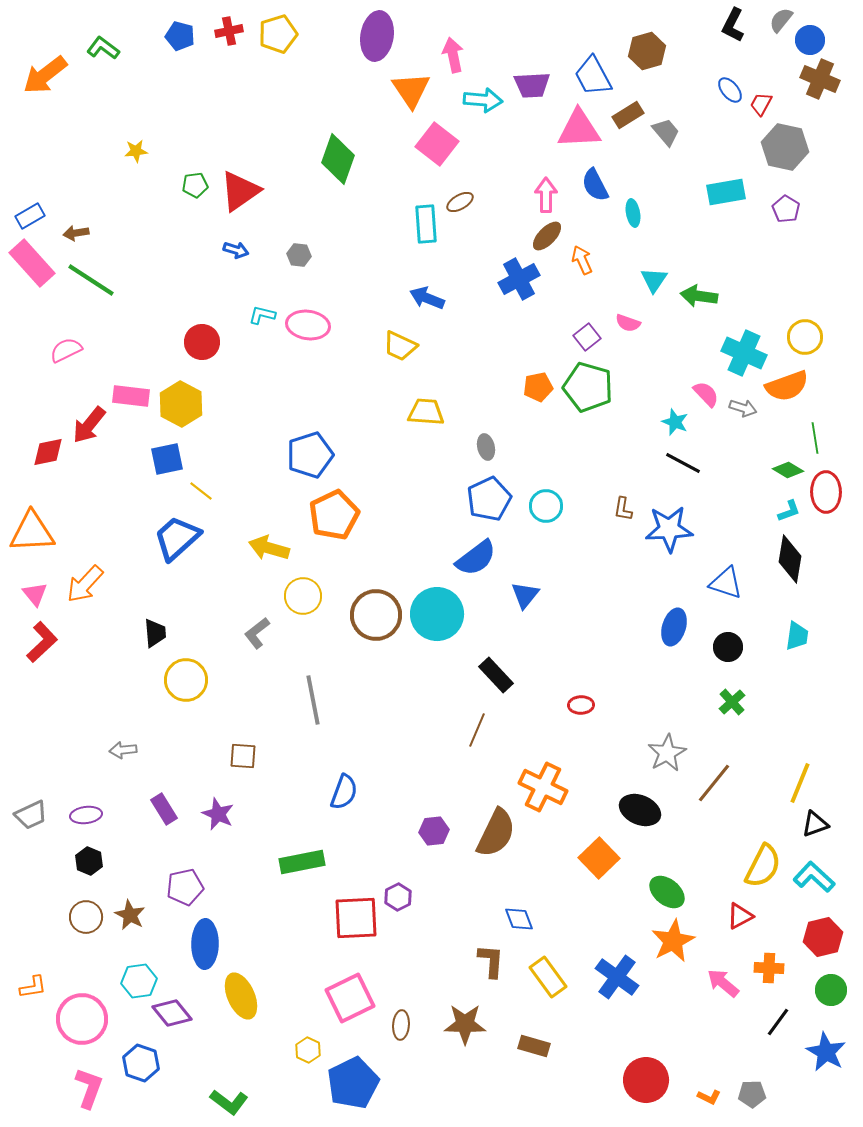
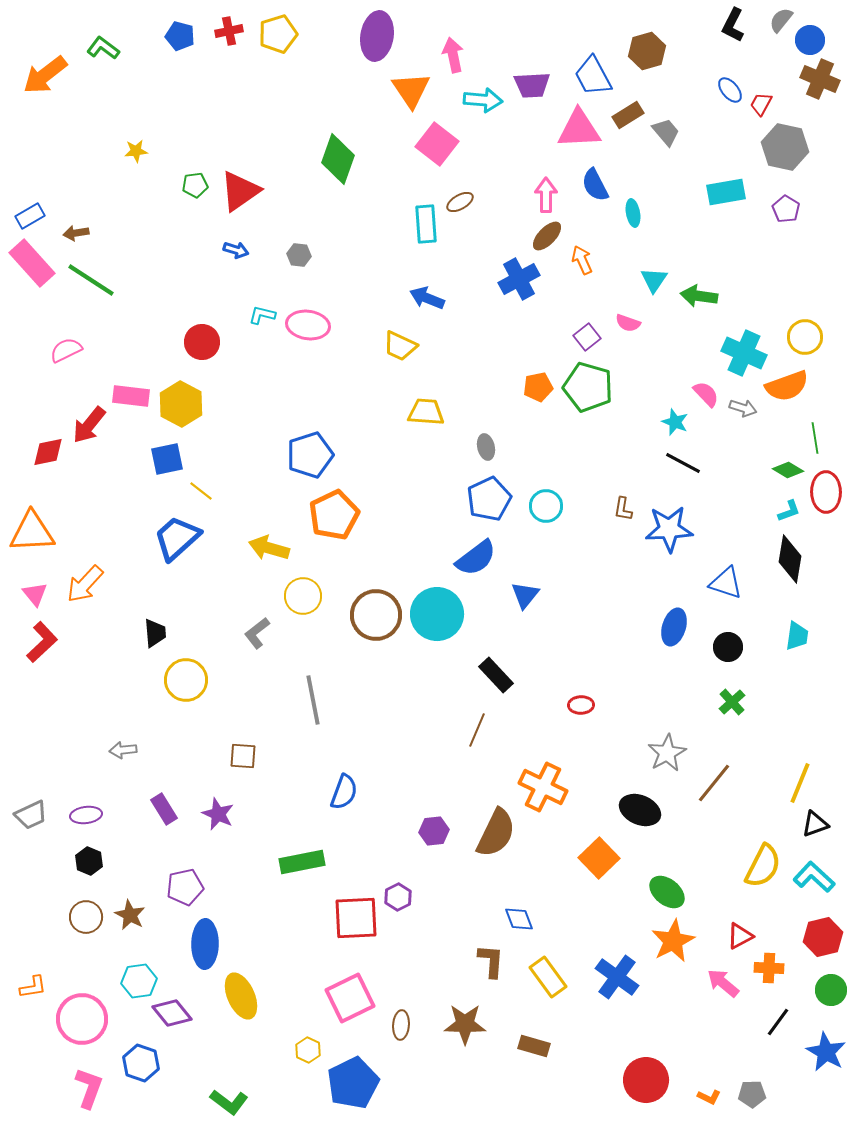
red triangle at (740, 916): moved 20 px down
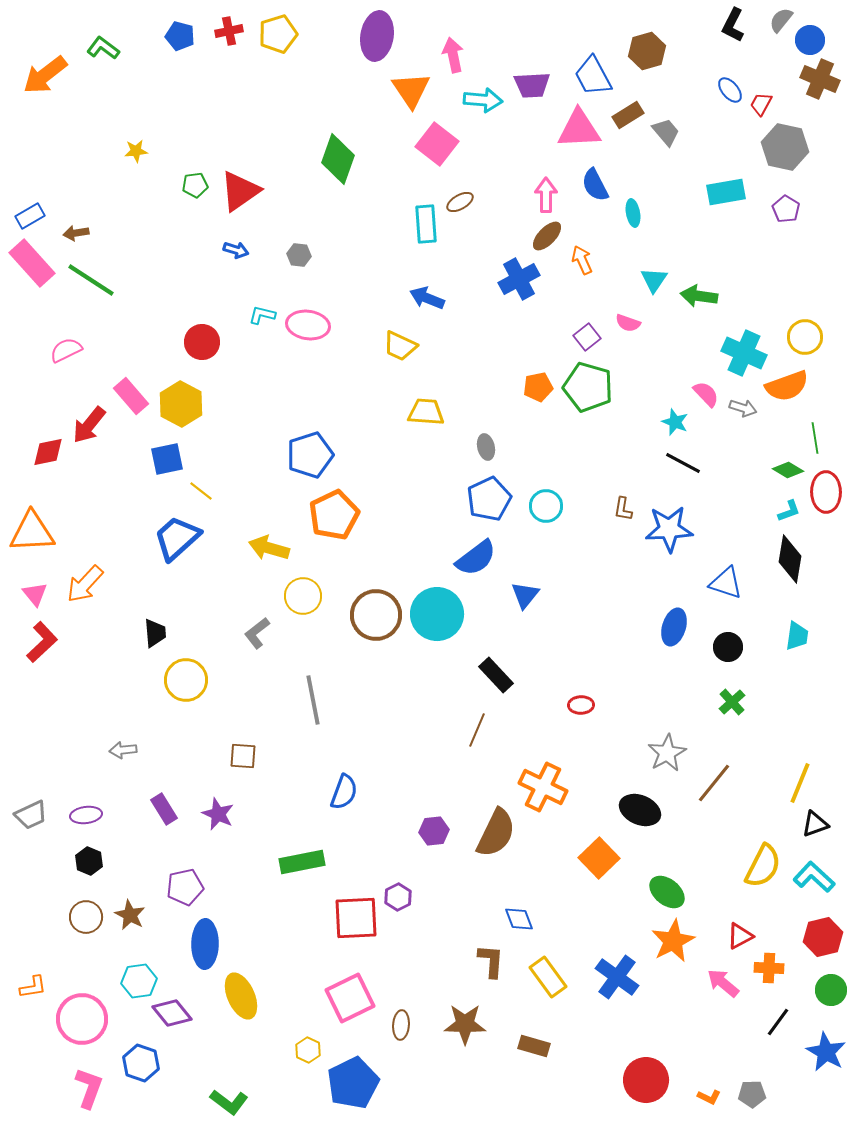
pink rectangle at (131, 396): rotated 42 degrees clockwise
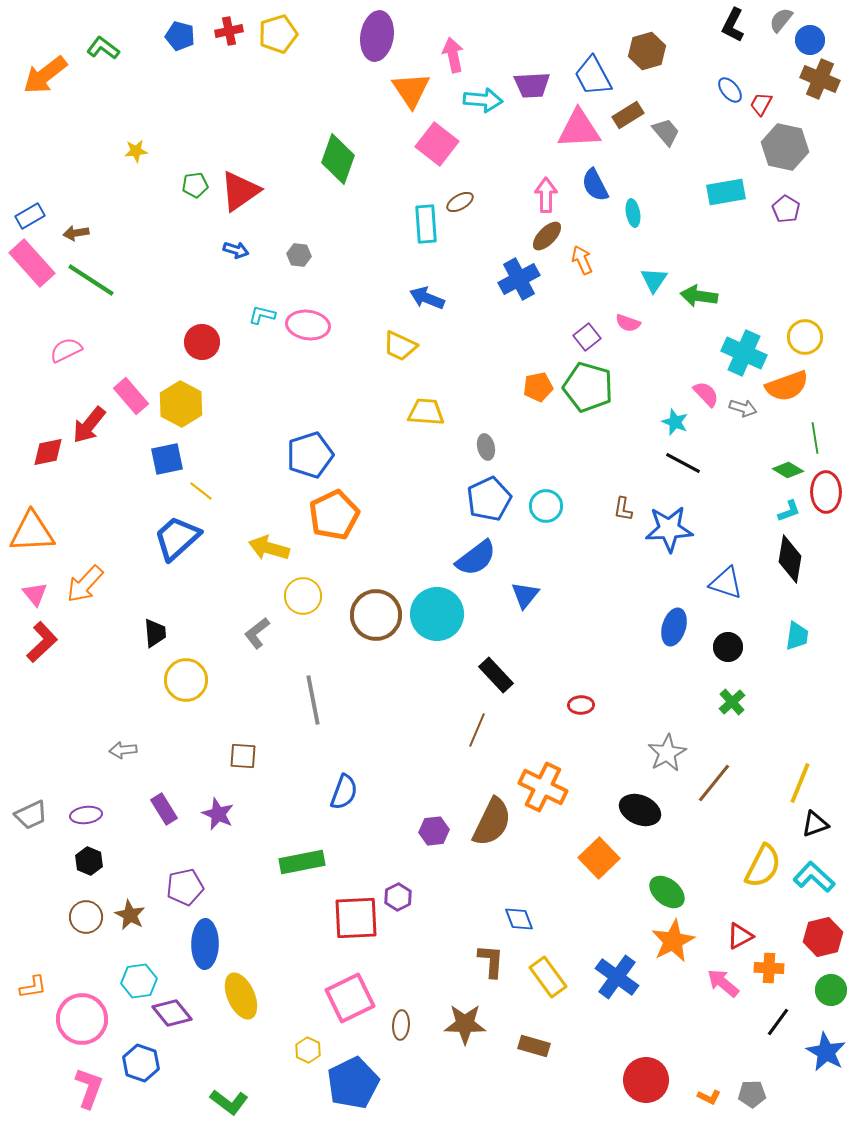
brown semicircle at (496, 833): moved 4 px left, 11 px up
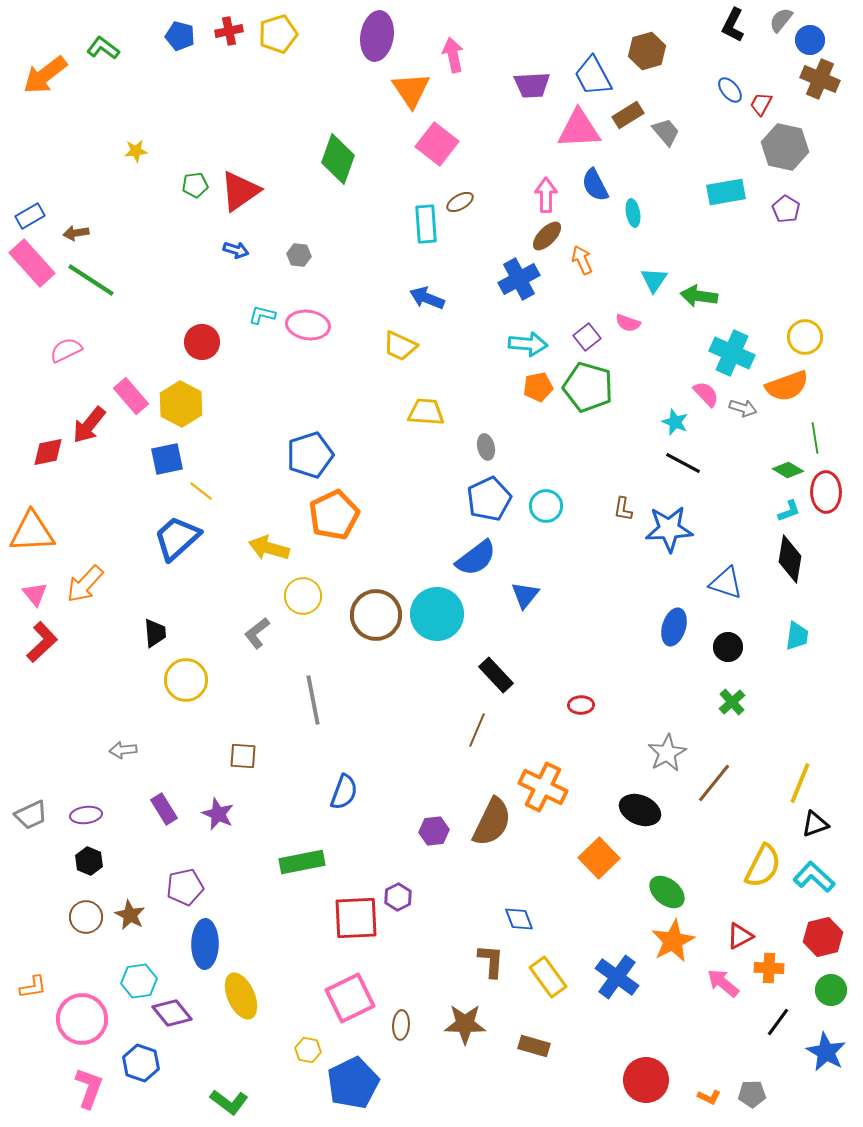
cyan arrow at (483, 100): moved 45 px right, 244 px down
cyan cross at (744, 353): moved 12 px left
yellow hexagon at (308, 1050): rotated 15 degrees counterclockwise
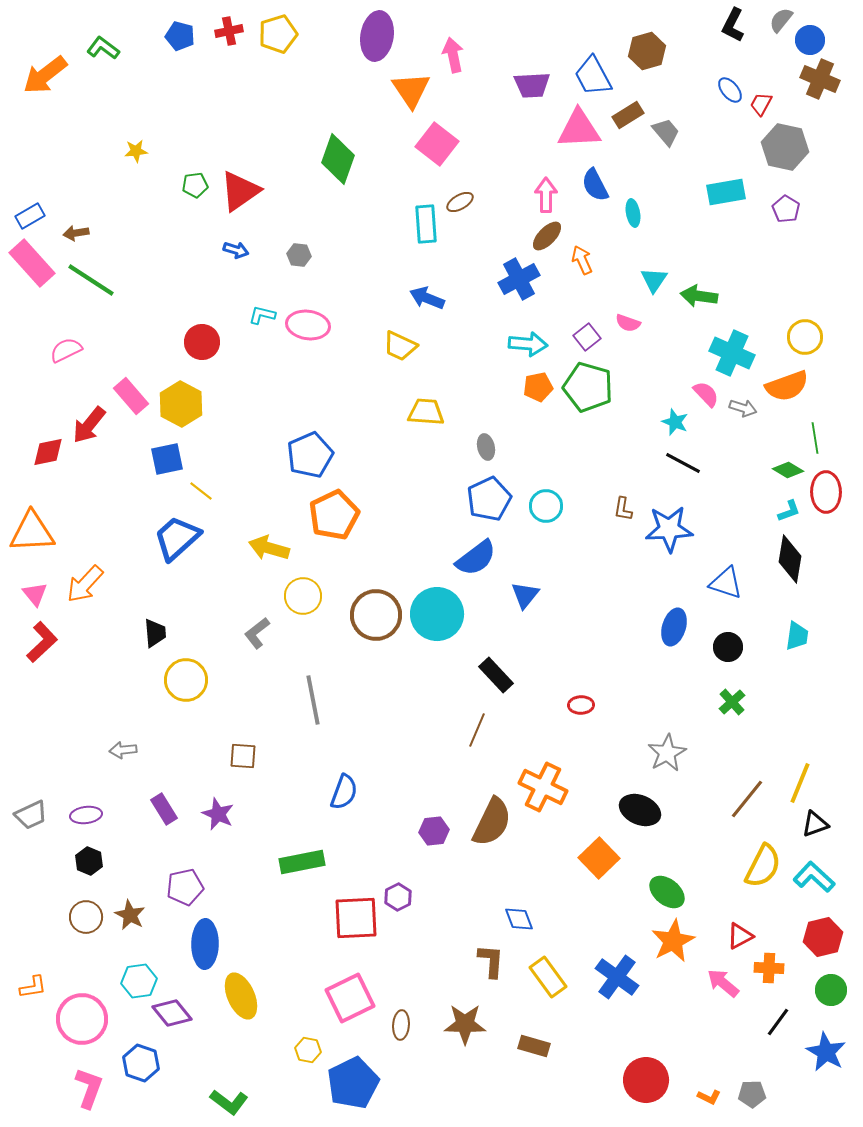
blue pentagon at (310, 455): rotated 6 degrees counterclockwise
brown line at (714, 783): moved 33 px right, 16 px down
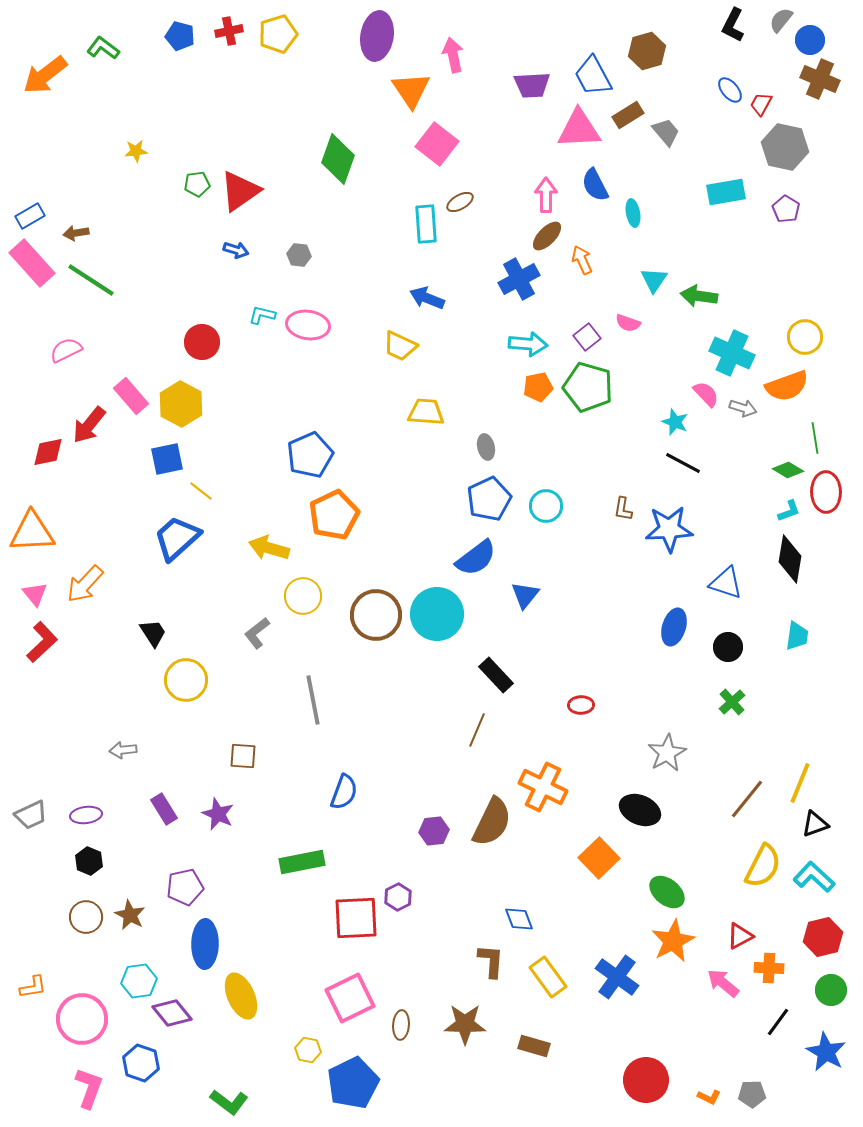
green pentagon at (195, 185): moved 2 px right, 1 px up
black trapezoid at (155, 633): moved 2 px left; rotated 28 degrees counterclockwise
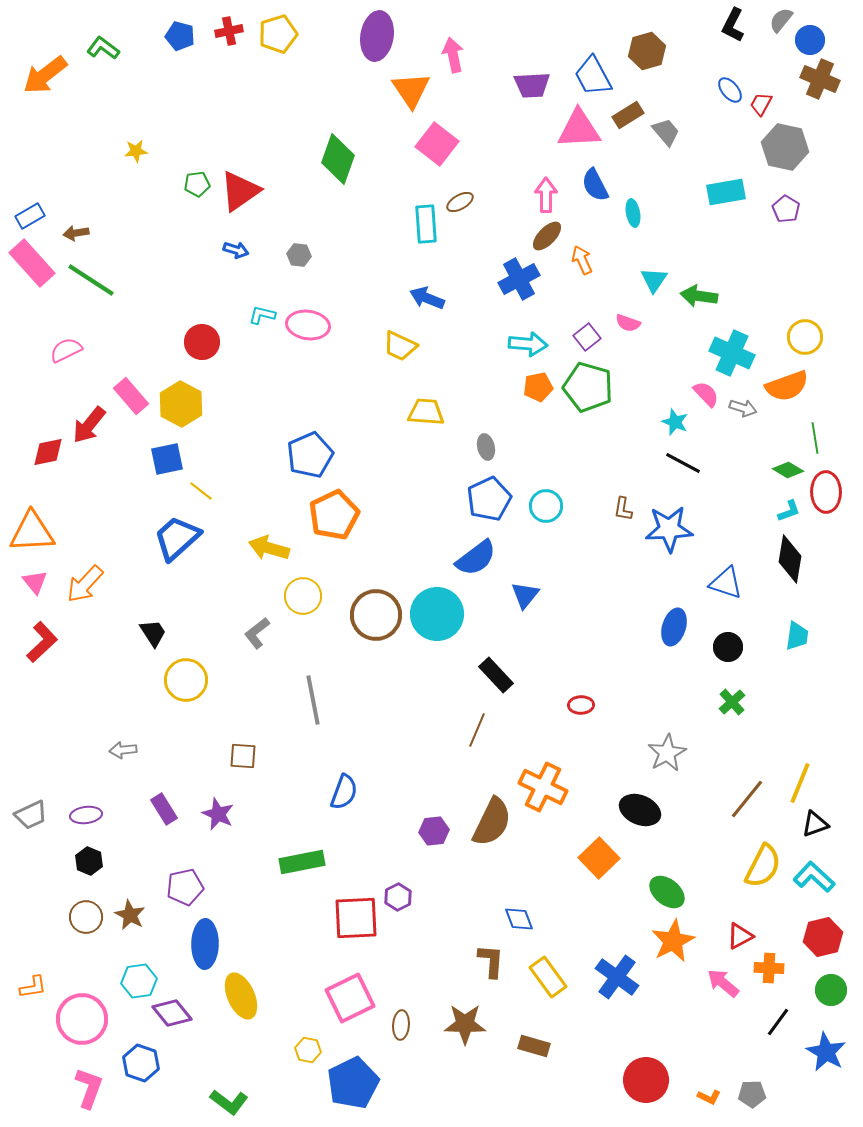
pink triangle at (35, 594): moved 12 px up
